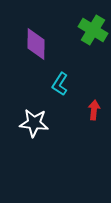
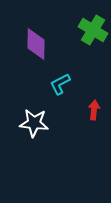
cyan L-shape: rotated 30 degrees clockwise
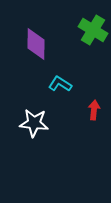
cyan L-shape: rotated 60 degrees clockwise
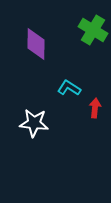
cyan L-shape: moved 9 px right, 4 px down
red arrow: moved 1 px right, 2 px up
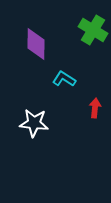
cyan L-shape: moved 5 px left, 9 px up
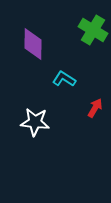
purple diamond: moved 3 px left
red arrow: rotated 24 degrees clockwise
white star: moved 1 px right, 1 px up
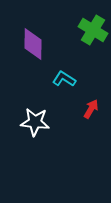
red arrow: moved 4 px left, 1 px down
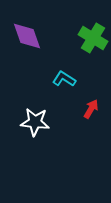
green cross: moved 8 px down
purple diamond: moved 6 px left, 8 px up; rotated 20 degrees counterclockwise
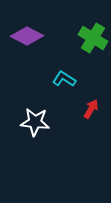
purple diamond: rotated 44 degrees counterclockwise
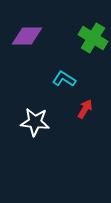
purple diamond: rotated 28 degrees counterclockwise
red arrow: moved 6 px left
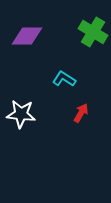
green cross: moved 6 px up
red arrow: moved 4 px left, 4 px down
white star: moved 14 px left, 8 px up
